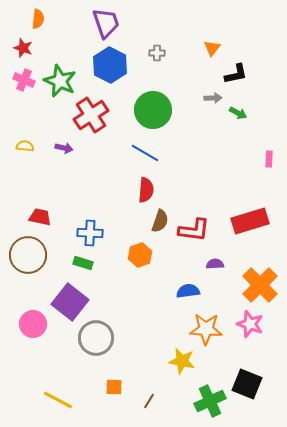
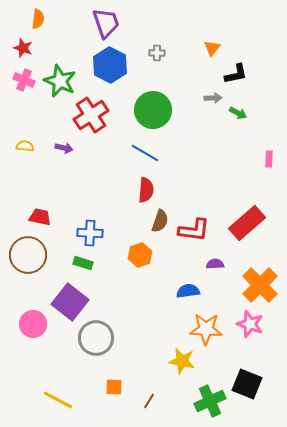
red rectangle: moved 3 px left, 2 px down; rotated 24 degrees counterclockwise
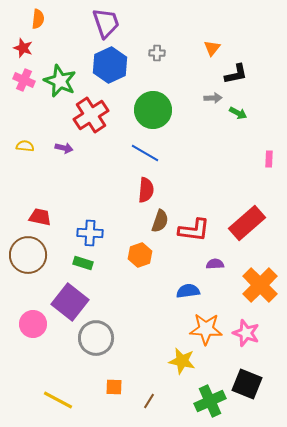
blue hexagon: rotated 8 degrees clockwise
pink star: moved 4 px left, 9 px down
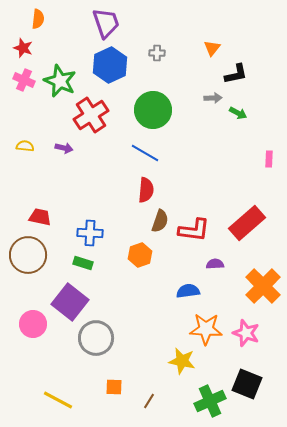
orange cross: moved 3 px right, 1 px down
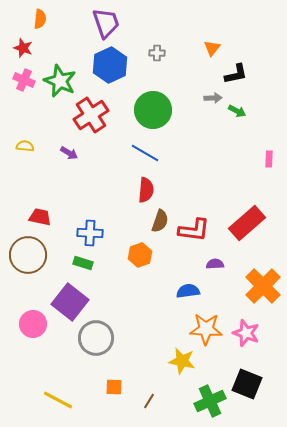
orange semicircle: moved 2 px right
green arrow: moved 1 px left, 2 px up
purple arrow: moved 5 px right, 5 px down; rotated 18 degrees clockwise
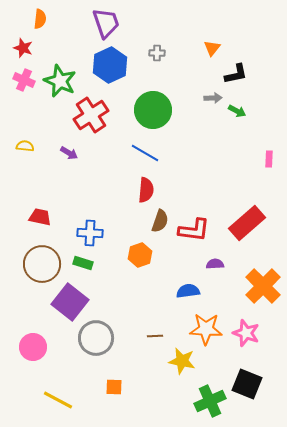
brown circle: moved 14 px right, 9 px down
pink circle: moved 23 px down
brown line: moved 6 px right, 65 px up; rotated 56 degrees clockwise
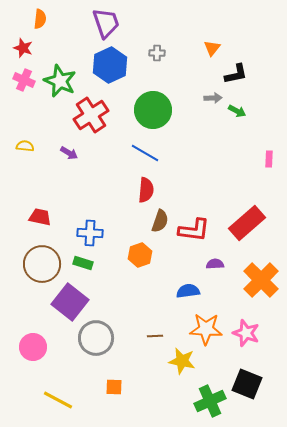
orange cross: moved 2 px left, 6 px up
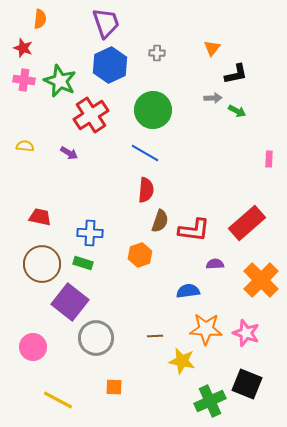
pink cross: rotated 15 degrees counterclockwise
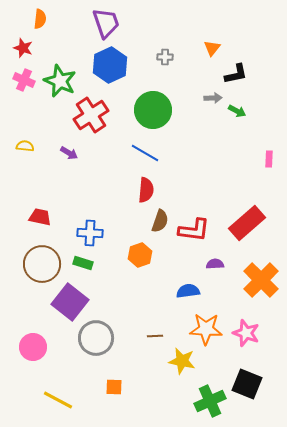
gray cross: moved 8 px right, 4 px down
pink cross: rotated 15 degrees clockwise
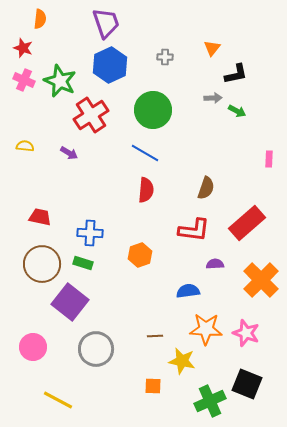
brown semicircle: moved 46 px right, 33 px up
gray circle: moved 11 px down
orange square: moved 39 px right, 1 px up
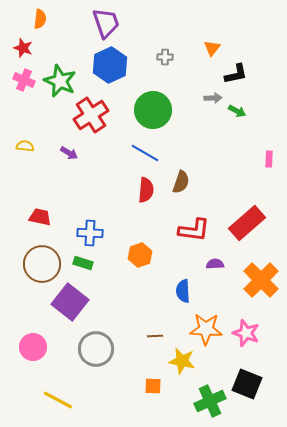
brown semicircle: moved 25 px left, 6 px up
blue semicircle: moved 5 px left; rotated 85 degrees counterclockwise
